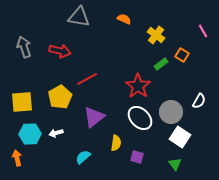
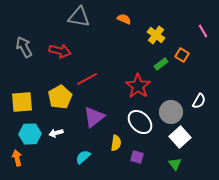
gray arrow: rotated 10 degrees counterclockwise
white ellipse: moved 4 px down
white square: rotated 15 degrees clockwise
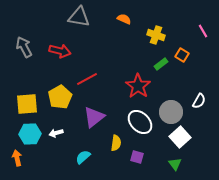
yellow cross: rotated 18 degrees counterclockwise
yellow square: moved 5 px right, 2 px down
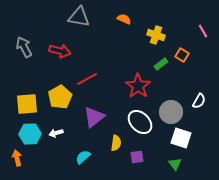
white square: moved 1 px right, 1 px down; rotated 30 degrees counterclockwise
purple square: rotated 24 degrees counterclockwise
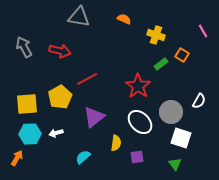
orange arrow: rotated 42 degrees clockwise
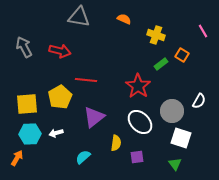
red line: moved 1 px left, 1 px down; rotated 35 degrees clockwise
gray circle: moved 1 px right, 1 px up
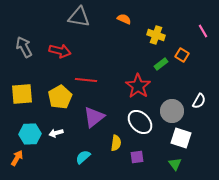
yellow square: moved 5 px left, 10 px up
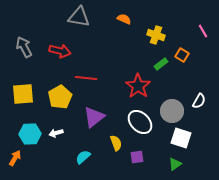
red line: moved 2 px up
yellow square: moved 1 px right
yellow semicircle: rotated 28 degrees counterclockwise
orange arrow: moved 2 px left
green triangle: rotated 32 degrees clockwise
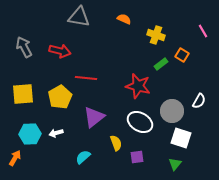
red star: rotated 20 degrees counterclockwise
white ellipse: rotated 15 degrees counterclockwise
green triangle: rotated 16 degrees counterclockwise
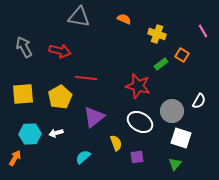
yellow cross: moved 1 px right, 1 px up
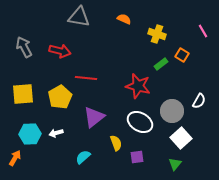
white square: rotated 30 degrees clockwise
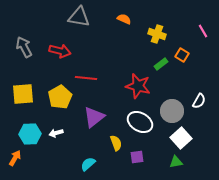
cyan semicircle: moved 5 px right, 7 px down
green triangle: moved 1 px right, 2 px up; rotated 40 degrees clockwise
